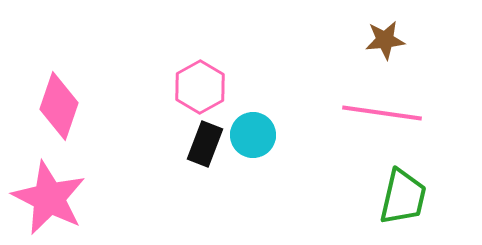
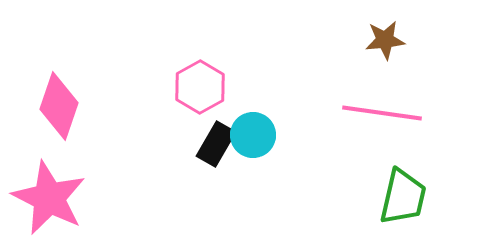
black rectangle: moved 11 px right; rotated 9 degrees clockwise
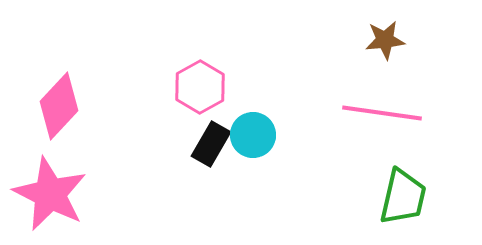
pink diamond: rotated 24 degrees clockwise
black rectangle: moved 5 px left
pink star: moved 1 px right, 4 px up
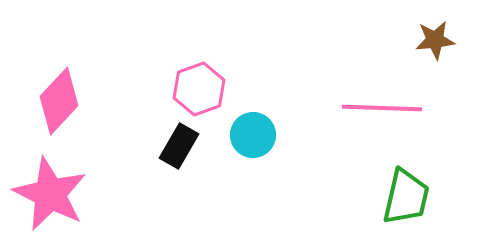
brown star: moved 50 px right
pink hexagon: moved 1 px left, 2 px down; rotated 9 degrees clockwise
pink diamond: moved 5 px up
pink line: moved 5 px up; rotated 6 degrees counterclockwise
black rectangle: moved 32 px left, 2 px down
green trapezoid: moved 3 px right
